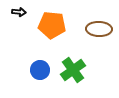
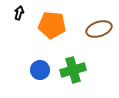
black arrow: moved 1 px down; rotated 80 degrees counterclockwise
brown ellipse: rotated 20 degrees counterclockwise
green cross: rotated 20 degrees clockwise
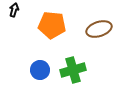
black arrow: moved 5 px left, 3 px up
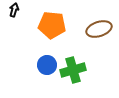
blue circle: moved 7 px right, 5 px up
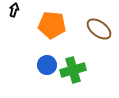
brown ellipse: rotated 55 degrees clockwise
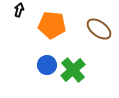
black arrow: moved 5 px right
green cross: rotated 25 degrees counterclockwise
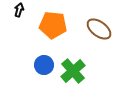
orange pentagon: moved 1 px right
blue circle: moved 3 px left
green cross: moved 1 px down
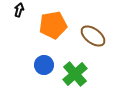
orange pentagon: rotated 16 degrees counterclockwise
brown ellipse: moved 6 px left, 7 px down
green cross: moved 2 px right, 3 px down
